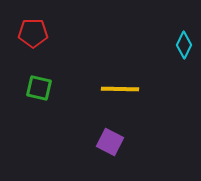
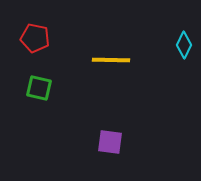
red pentagon: moved 2 px right, 5 px down; rotated 12 degrees clockwise
yellow line: moved 9 px left, 29 px up
purple square: rotated 20 degrees counterclockwise
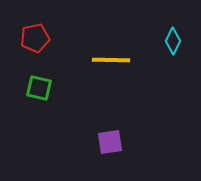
red pentagon: rotated 24 degrees counterclockwise
cyan diamond: moved 11 px left, 4 px up
purple square: rotated 16 degrees counterclockwise
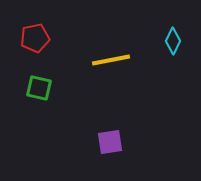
yellow line: rotated 12 degrees counterclockwise
